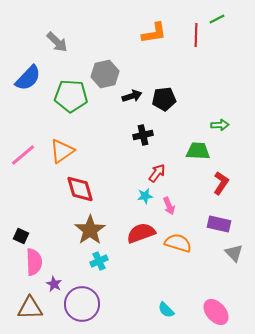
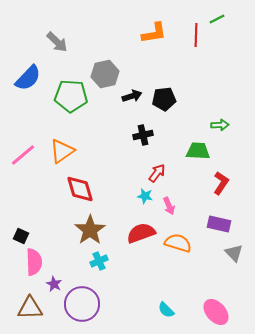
cyan star: rotated 21 degrees clockwise
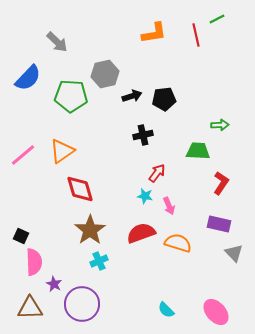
red line: rotated 15 degrees counterclockwise
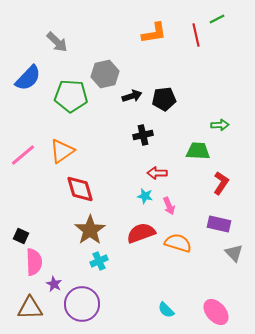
red arrow: rotated 126 degrees counterclockwise
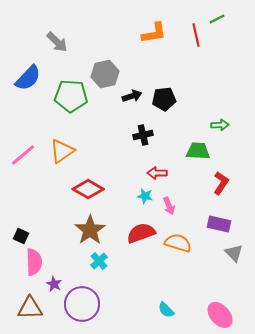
red diamond: moved 8 px right; rotated 44 degrees counterclockwise
cyan cross: rotated 18 degrees counterclockwise
pink ellipse: moved 4 px right, 3 px down
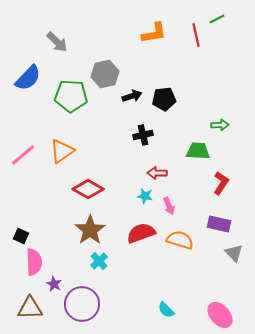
orange semicircle: moved 2 px right, 3 px up
